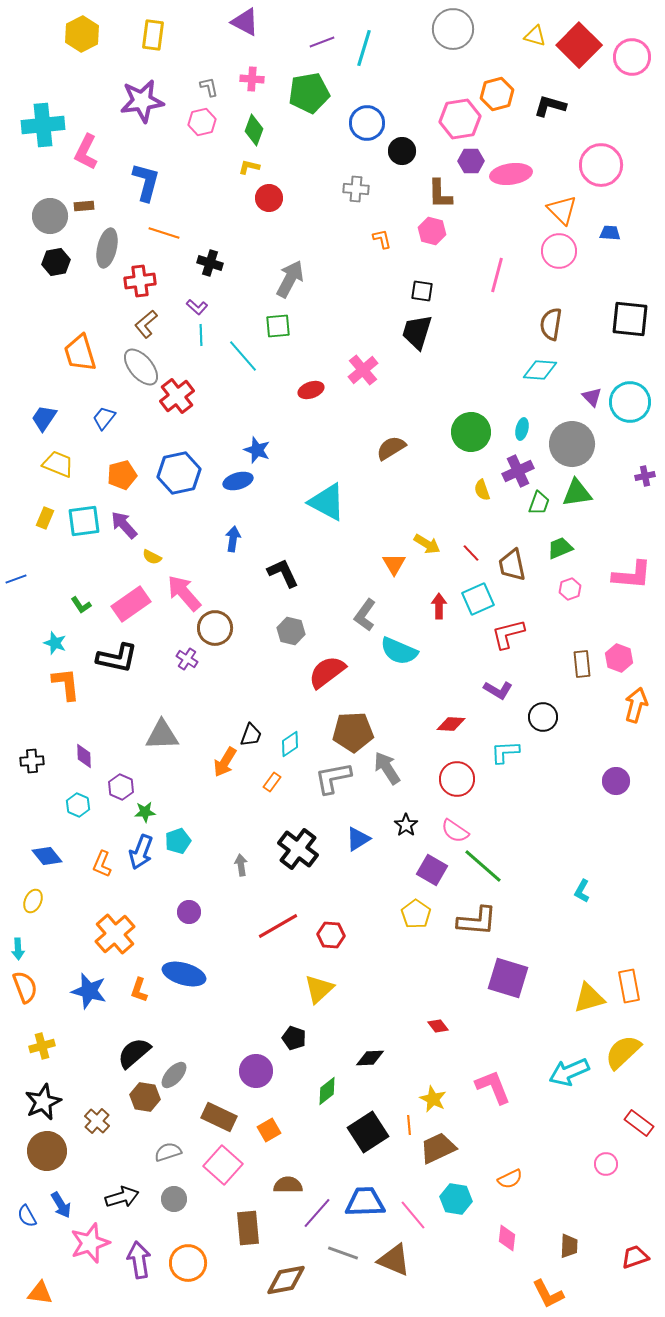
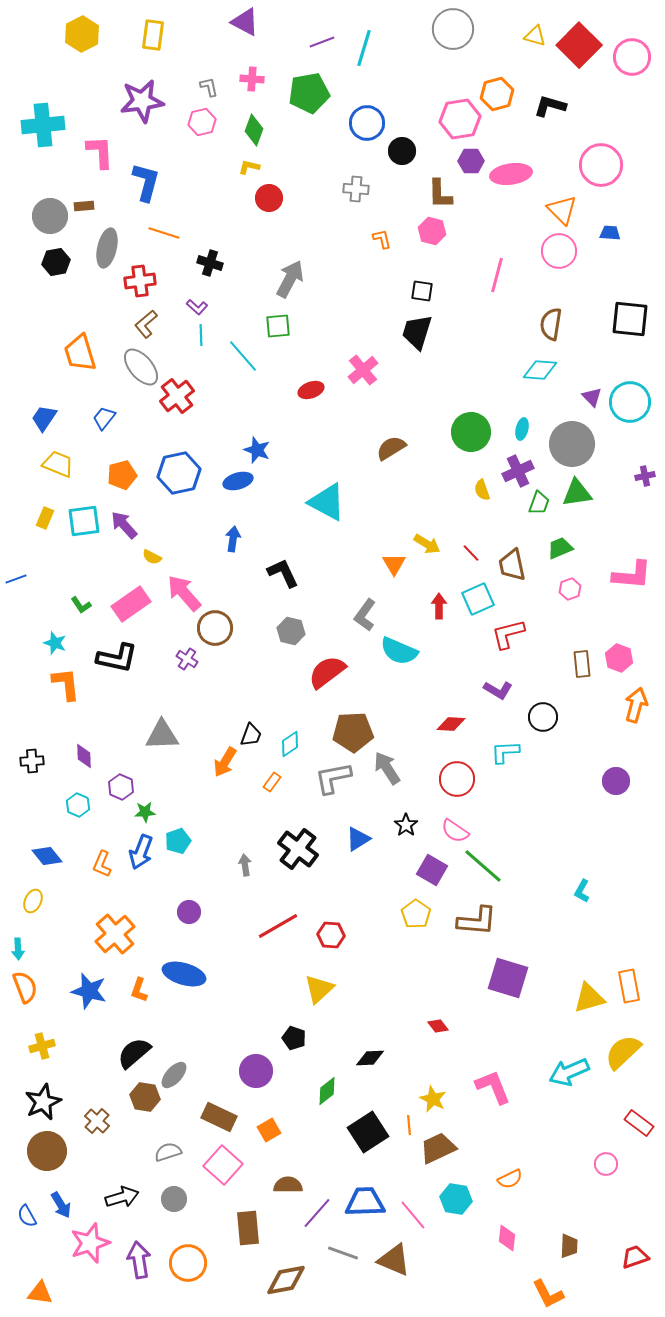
pink L-shape at (86, 152): moved 14 px right; rotated 150 degrees clockwise
gray arrow at (241, 865): moved 4 px right
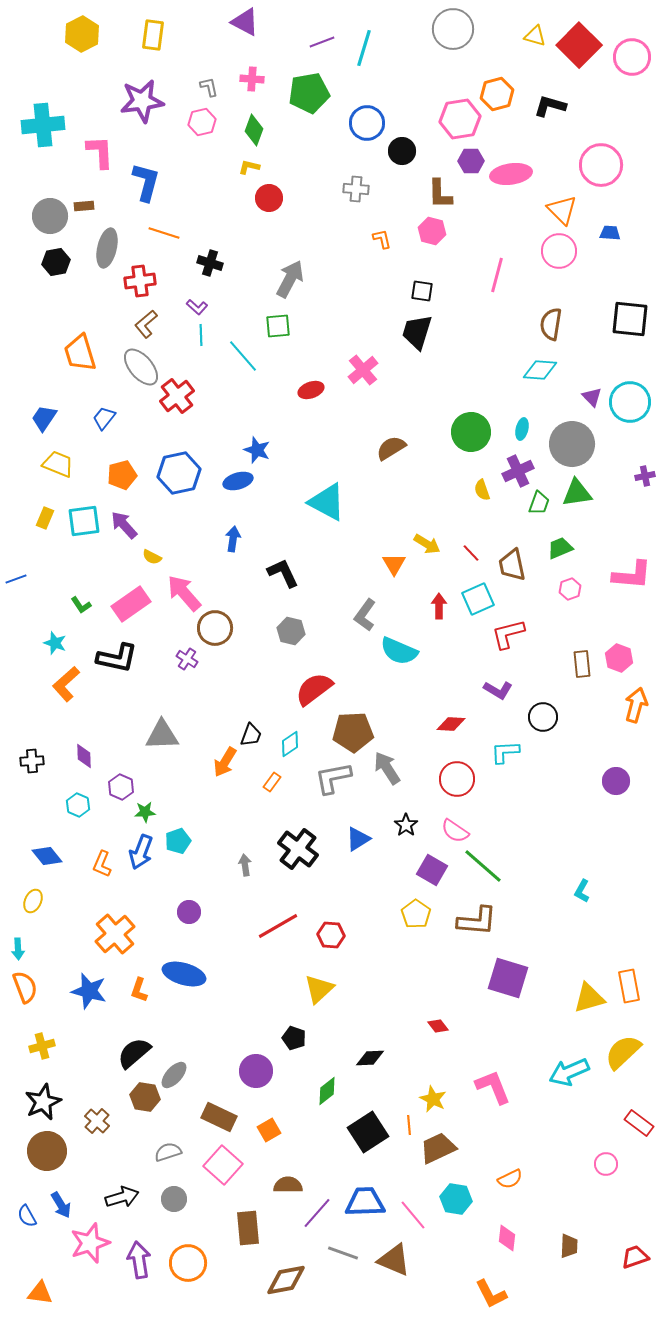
red semicircle at (327, 672): moved 13 px left, 17 px down
orange L-shape at (66, 684): rotated 126 degrees counterclockwise
orange L-shape at (548, 1294): moved 57 px left
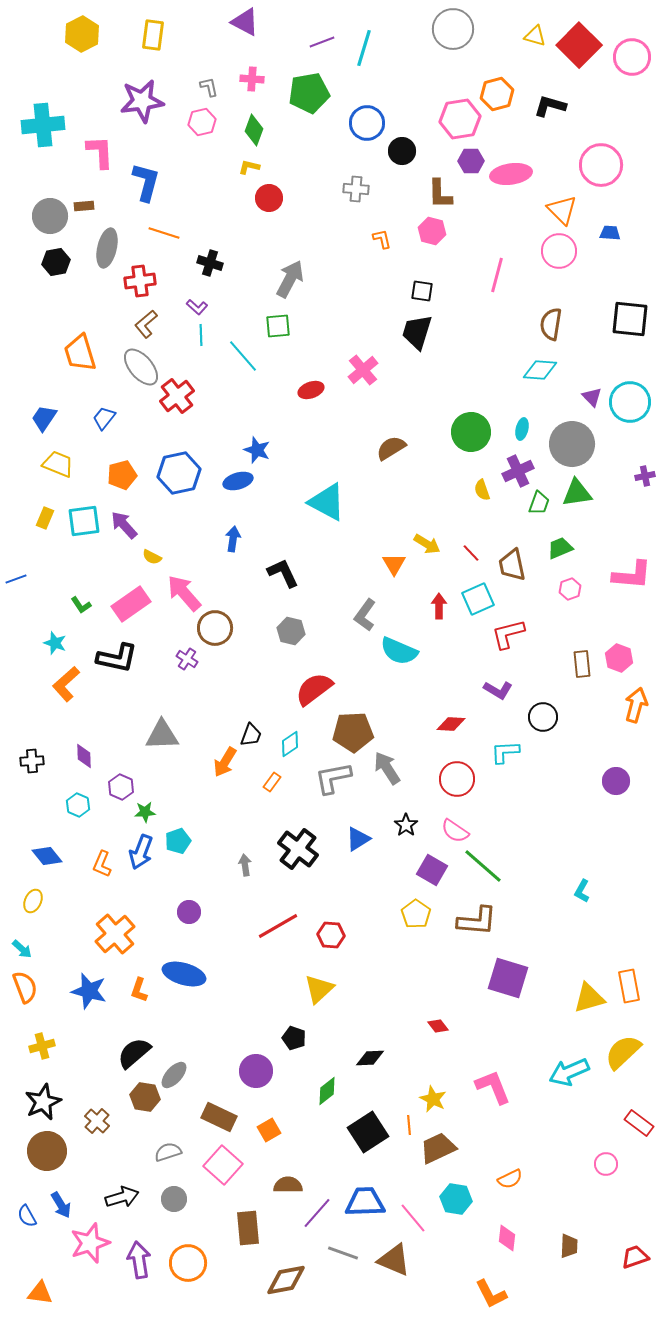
cyan arrow at (18, 949): moved 4 px right; rotated 45 degrees counterclockwise
pink line at (413, 1215): moved 3 px down
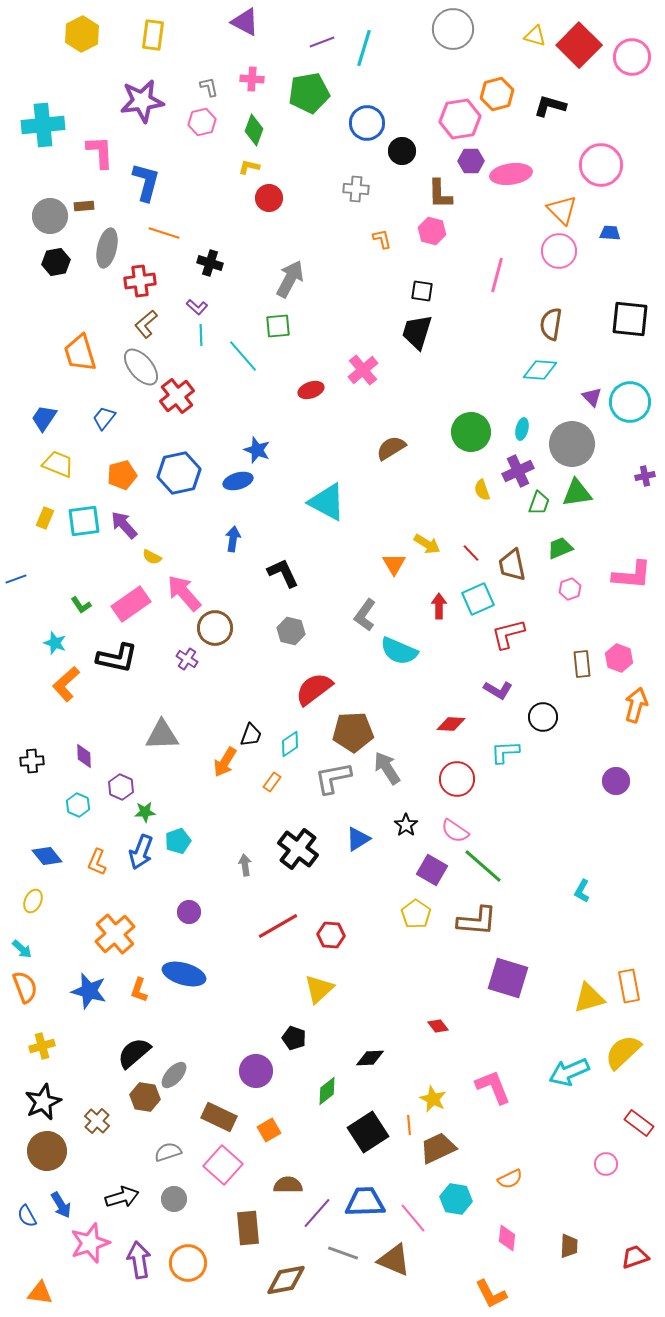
orange L-shape at (102, 864): moved 5 px left, 2 px up
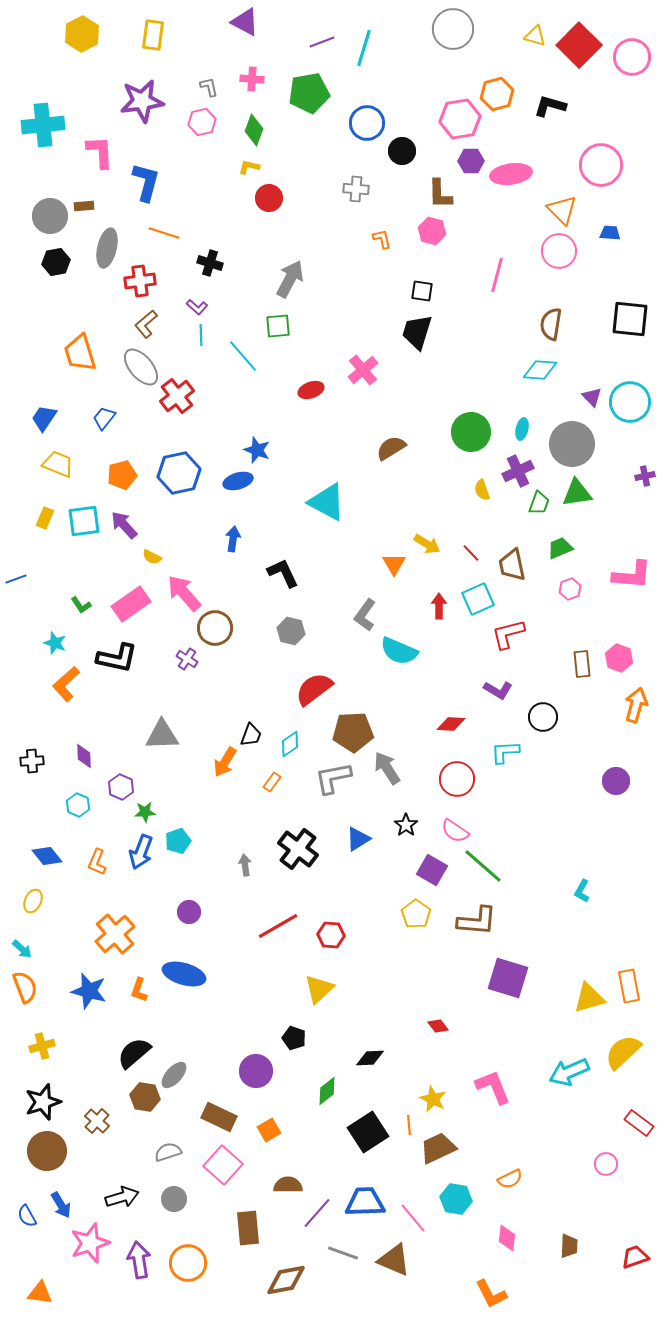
black star at (43, 1102): rotated 6 degrees clockwise
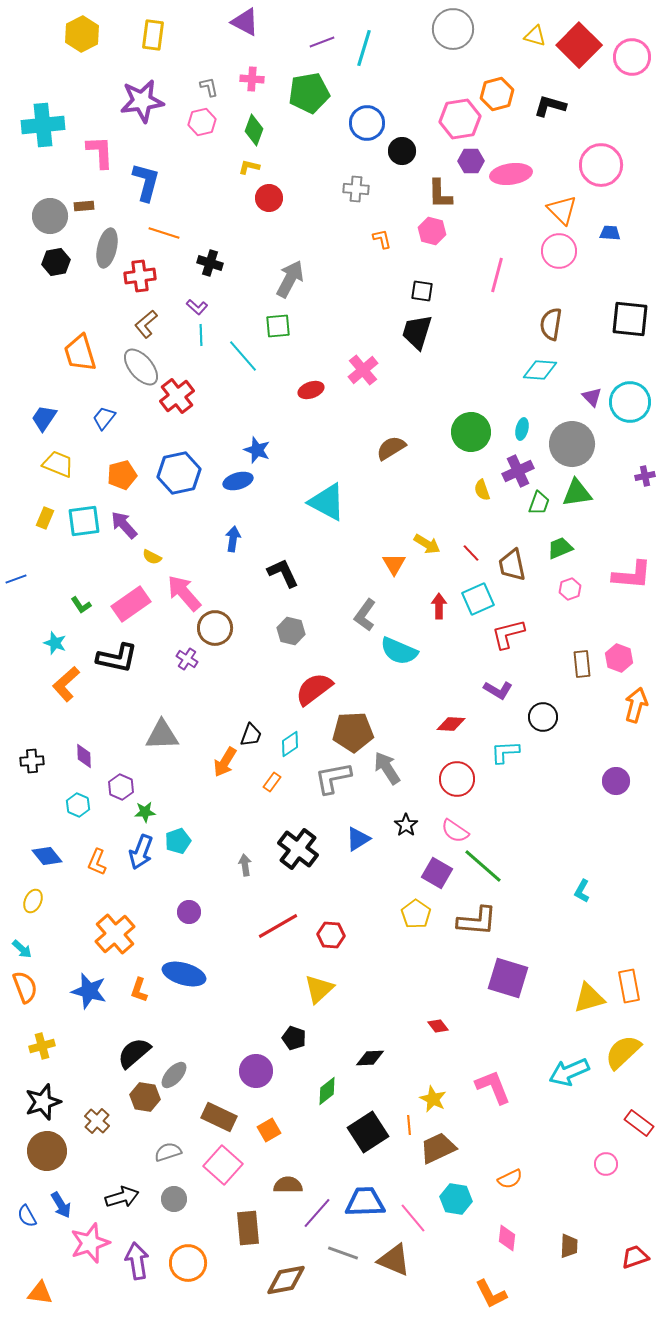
red cross at (140, 281): moved 5 px up
purple square at (432, 870): moved 5 px right, 3 px down
purple arrow at (139, 1260): moved 2 px left, 1 px down
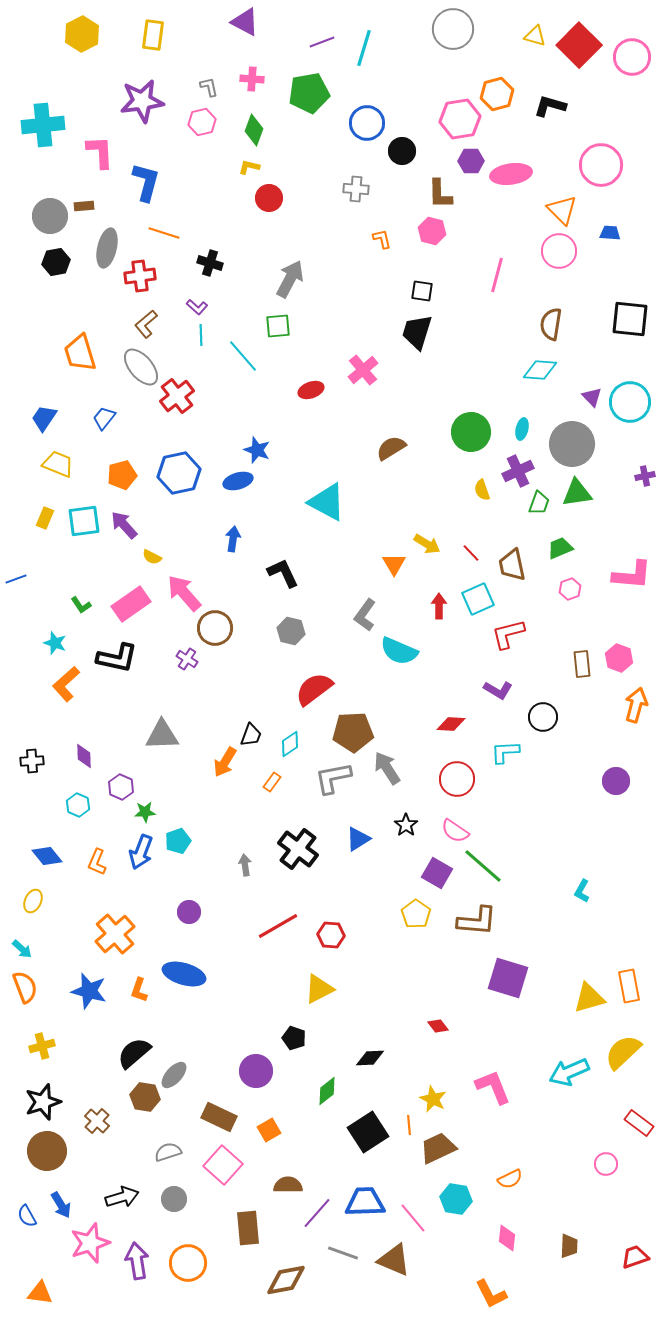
yellow triangle at (319, 989): rotated 16 degrees clockwise
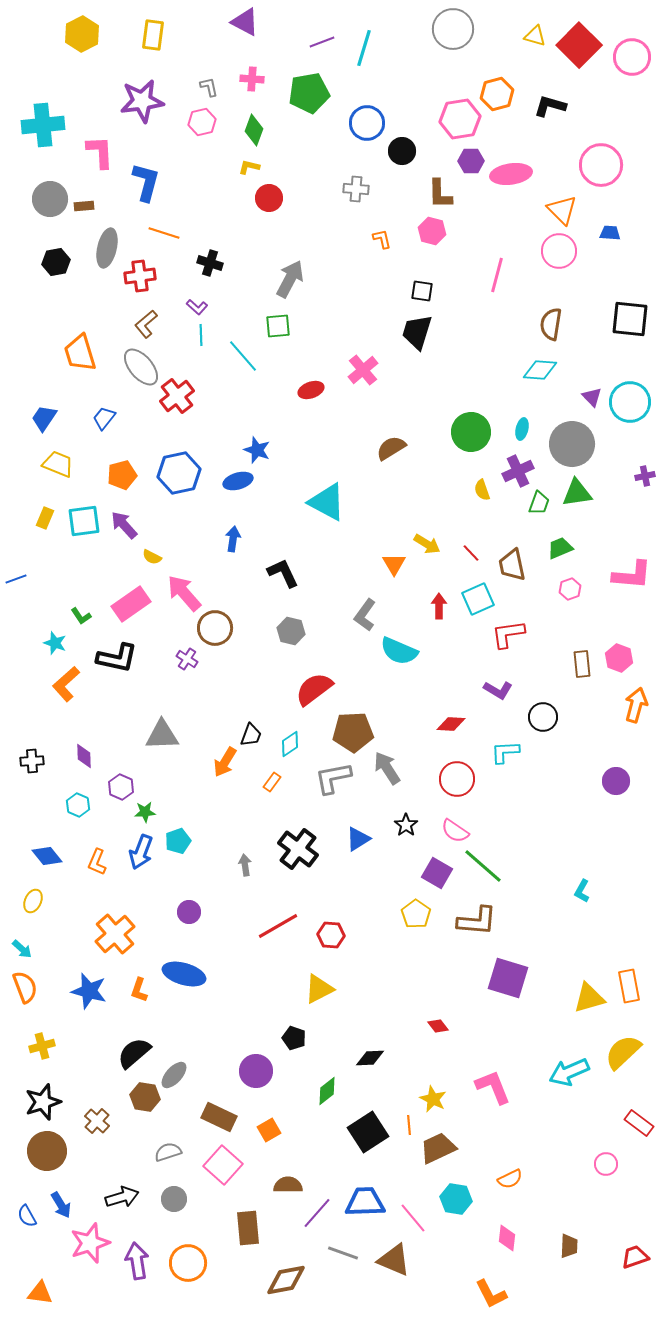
gray circle at (50, 216): moved 17 px up
green L-shape at (81, 605): moved 11 px down
red L-shape at (508, 634): rotated 6 degrees clockwise
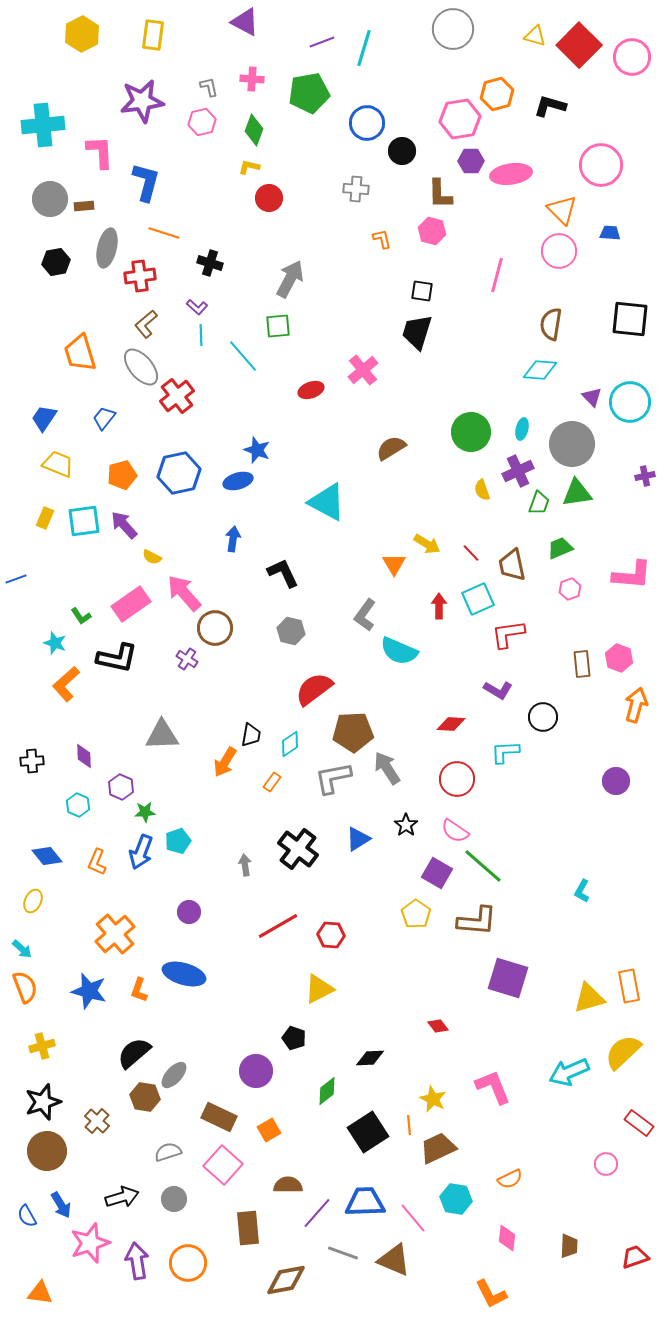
black trapezoid at (251, 735): rotated 10 degrees counterclockwise
